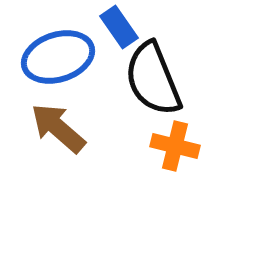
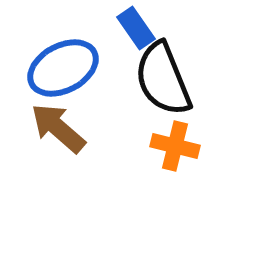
blue rectangle: moved 17 px right, 1 px down
blue ellipse: moved 5 px right, 11 px down; rotated 10 degrees counterclockwise
black semicircle: moved 10 px right
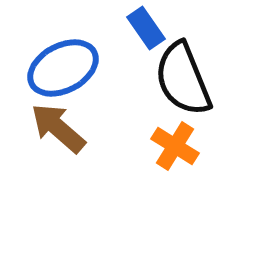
blue rectangle: moved 10 px right
black semicircle: moved 20 px right
orange cross: rotated 18 degrees clockwise
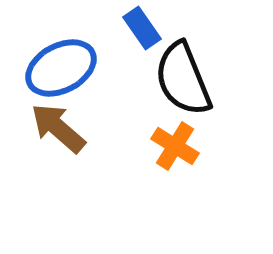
blue rectangle: moved 4 px left
blue ellipse: moved 2 px left
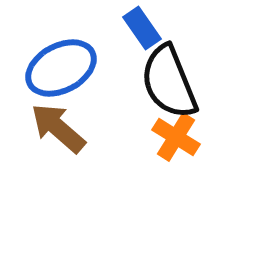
black semicircle: moved 14 px left, 3 px down
orange cross: moved 1 px right, 9 px up
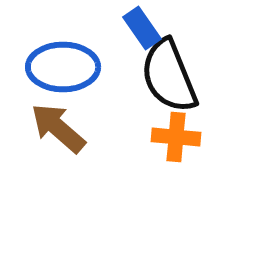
blue ellipse: moved 2 px right, 1 px up; rotated 28 degrees clockwise
black semicircle: moved 6 px up
orange cross: rotated 27 degrees counterclockwise
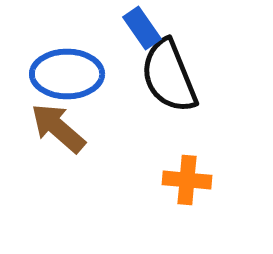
blue ellipse: moved 4 px right, 7 px down
orange cross: moved 11 px right, 43 px down
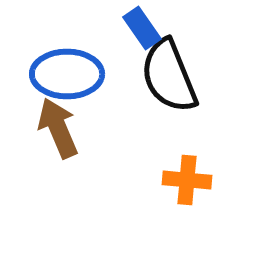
brown arrow: rotated 26 degrees clockwise
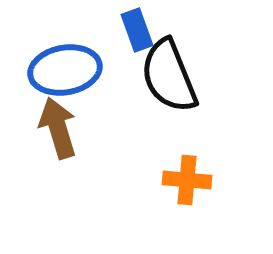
blue rectangle: moved 5 px left, 2 px down; rotated 15 degrees clockwise
blue ellipse: moved 2 px left, 4 px up; rotated 10 degrees counterclockwise
brown arrow: rotated 6 degrees clockwise
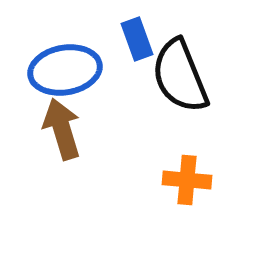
blue rectangle: moved 9 px down
black semicircle: moved 11 px right
brown arrow: moved 4 px right, 1 px down
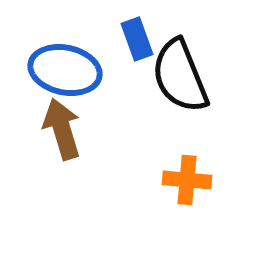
blue ellipse: rotated 22 degrees clockwise
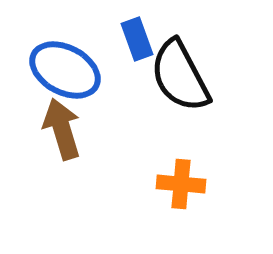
blue ellipse: rotated 16 degrees clockwise
black semicircle: rotated 6 degrees counterclockwise
orange cross: moved 6 px left, 4 px down
